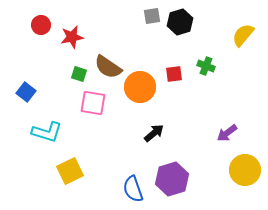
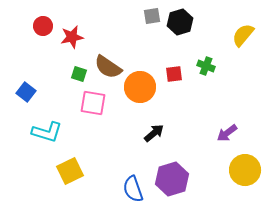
red circle: moved 2 px right, 1 px down
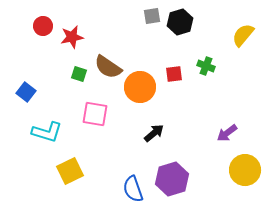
pink square: moved 2 px right, 11 px down
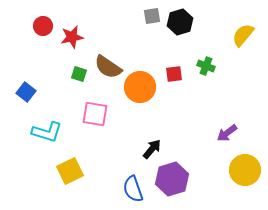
black arrow: moved 2 px left, 16 px down; rotated 10 degrees counterclockwise
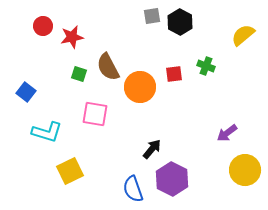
black hexagon: rotated 15 degrees counterclockwise
yellow semicircle: rotated 10 degrees clockwise
brown semicircle: rotated 28 degrees clockwise
purple hexagon: rotated 16 degrees counterclockwise
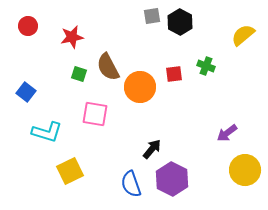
red circle: moved 15 px left
blue semicircle: moved 2 px left, 5 px up
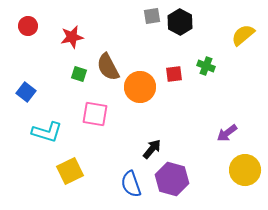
purple hexagon: rotated 12 degrees counterclockwise
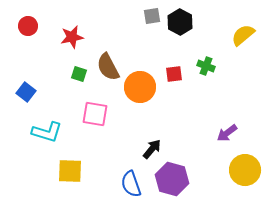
yellow square: rotated 28 degrees clockwise
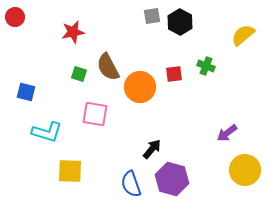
red circle: moved 13 px left, 9 px up
red star: moved 1 px right, 5 px up
blue square: rotated 24 degrees counterclockwise
